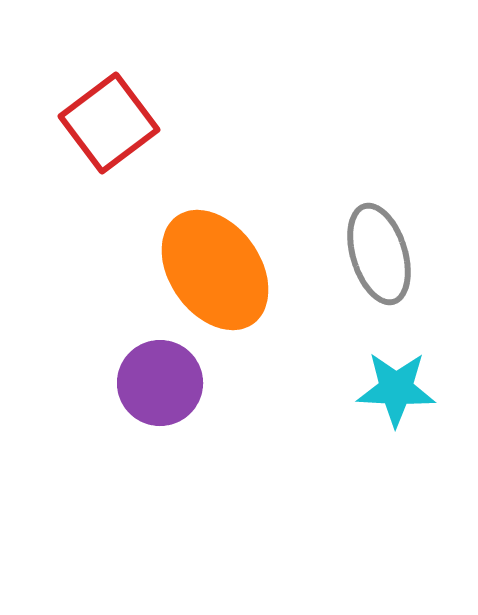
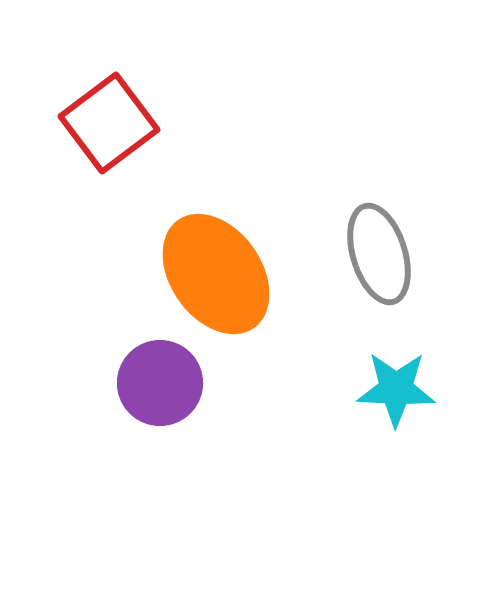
orange ellipse: moved 1 px right, 4 px down
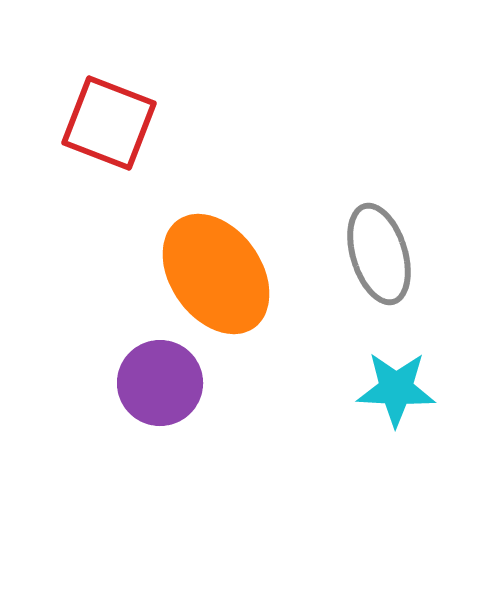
red square: rotated 32 degrees counterclockwise
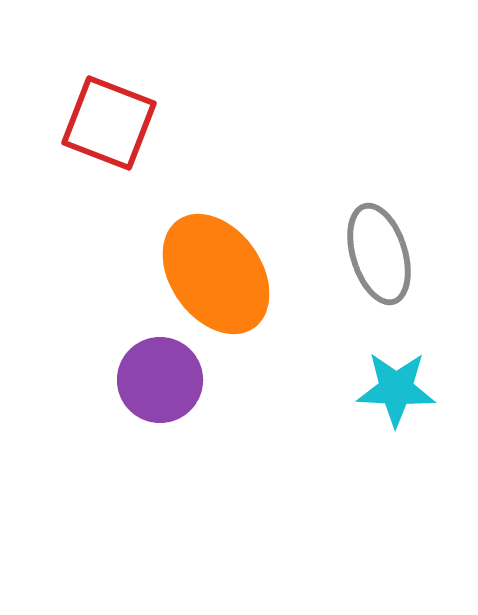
purple circle: moved 3 px up
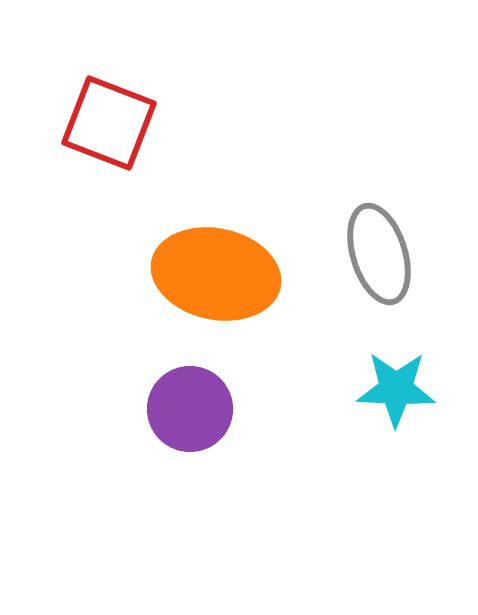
orange ellipse: rotated 43 degrees counterclockwise
purple circle: moved 30 px right, 29 px down
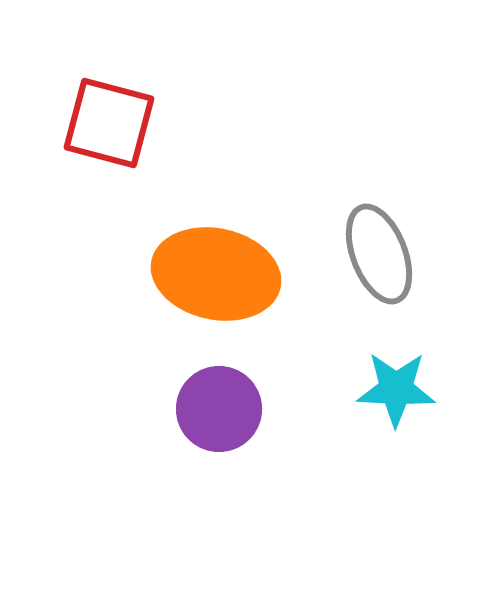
red square: rotated 6 degrees counterclockwise
gray ellipse: rotated 4 degrees counterclockwise
purple circle: moved 29 px right
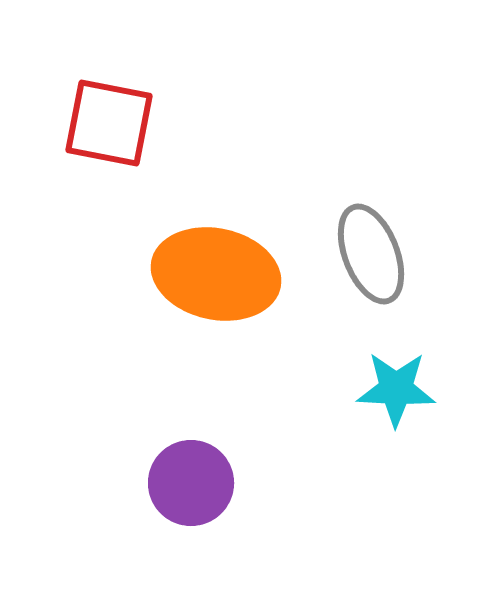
red square: rotated 4 degrees counterclockwise
gray ellipse: moved 8 px left
purple circle: moved 28 px left, 74 px down
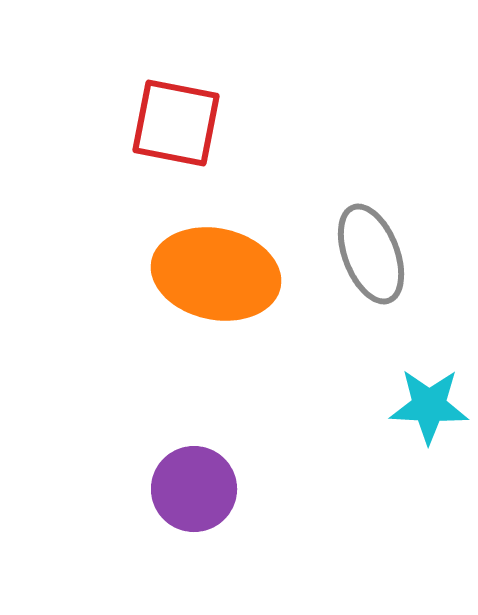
red square: moved 67 px right
cyan star: moved 33 px right, 17 px down
purple circle: moved 3 px right, 6 px down
